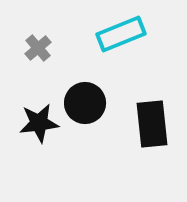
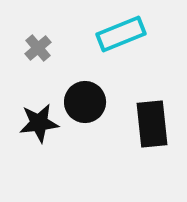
black circle: moved 1 px up
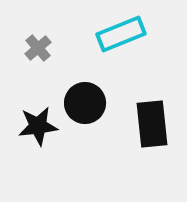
black circle: moved 1 px down
black star: moved 1 px left, 3 px down
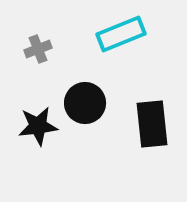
gray cross: moved 1 px down; rotated 20 degrees clockwise
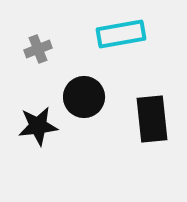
cyan rectangle: rotated 12 degrees clockwise
black circle: moved 1 px left, 6 px up
black rectangle: moved 5 px up
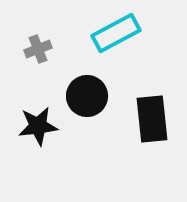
cyan rectangle: moved 5 px left, 1 px up; rotated 18 degrees counterclockwise
black circle: moved 3 px right, 1 px up
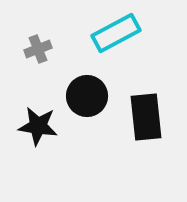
black rectangle: moved 6 px left, 2 px up
black star: rotated 15 degrees clockwise
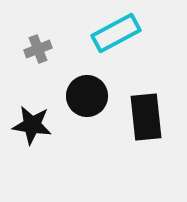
black star: moved 6 px left, 1 px up
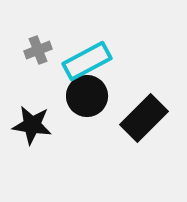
cyan rectangle: moved 29 px left, 28 px down
gray cross: moved 1 px down
black rectangle: moved 2 px left, 1 px down; rotated 51 degrees clockwise
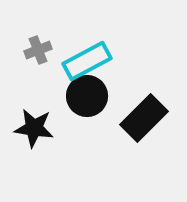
black star: moved 2 px right, 3 px down
